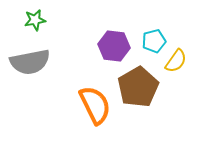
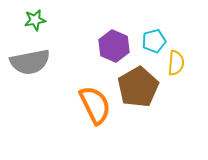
purple hexagon: rotated 16 degrees clockwise
yellow semicircle: moved 2 px down; rotated 30 degrees counterclockwise
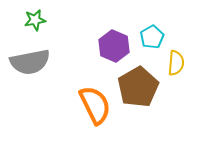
cyan pentagon: moved 2 px left, 4 px up; rotated 15 degrees counterclockwise
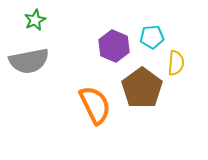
green star: rotated 15 degrees counterclockwise
cyan pentagon: rotated 25 degrees clockwise
gray semicircle: moved 1 px left, 1 px up
brown pentagon: moved 4 px right, 1 px down; rotated 6 degrees counterclockwise
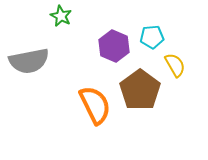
green star: moved 26 px right, 4 px up; rotated 20 degrees counterclockwise
yellow semicircle: moved 1 px left, 2 px down; rotated 35 degrees counterclockwise
brown pentagon: moved 2 px left, 2 px down
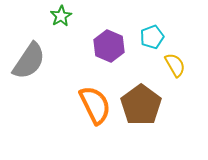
green star: rotated 15 degrees clockwise
cyan pentagon: rotated 15 degrees counterclockwise
purple hexagon: moved 5 px left
gray semicircle: rotated 45 degrees counterclockwise
brown pentagon: moved 1 px right, 15 px down
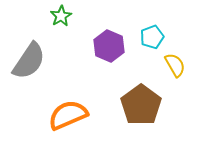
orange semicircle: moved 27 px left, 10 px down; rotated 87 degrees counterclockwise
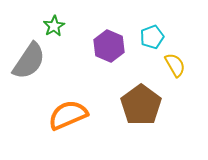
green star: moved 7 px left, 10 px down
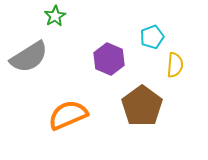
green star: moved 1 px right, 10 px up
purple hexagon: moved 13 px down
gray semicircle: moved 4 px up; rotated 24 degrees clockwise
yellow semicircle: rotated 35 degrees clockwise
brown pentagon: moved 1 px right, 1 px down
